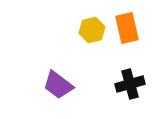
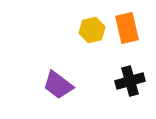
black cross: moved 3 px up
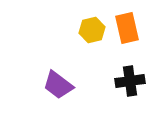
black cross: rotated 8 degrees clockwise
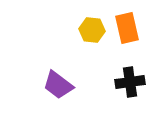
yellow hexagon: rotated 20 degrees clockwise
black cross: moved 1 px down
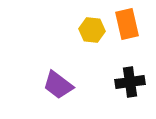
orange rectangle: moved 4 px up
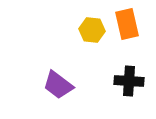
black cross: moved 1 px left, 1 px up; rotated 12 degrees clockwise
